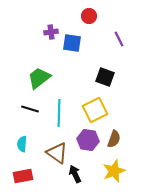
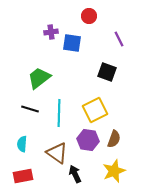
black square: moved 2 px right, 5 px up
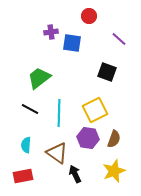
purple line: rotated 21 degrees counterclockwise
black line: rotated 12 degrees clockwise
purple hexagon: moved 2 px up
cyan semicircle: moved 4 px right, 1 px down
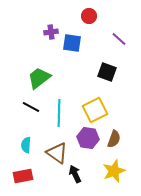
black line: moved 1 px right, 2 px up
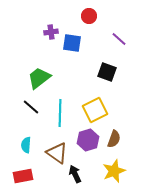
black line: rotated 12 degrees clockwise
cyan line: moved 1 px right
purple hexagon: moved 2 px down; rotated 25 degrees counterclockwise
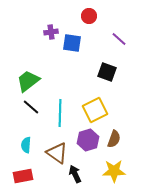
green trapezoid: moved 11 px left, 3 px down
yellow star: rotated 20 degrees clockwise
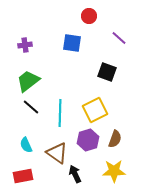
purple cross: moved 26 px left, 13 px down
purple line: moved 1 px up
brown semicircle: moved 1 px right
cyan semicircle: rotated 28 degrees counterclockwise
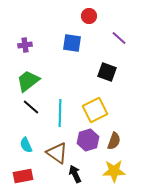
brown semicircle: moved 1 px left, 2 px down
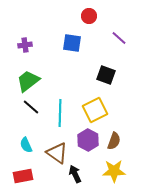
black square: moved 1 px left, 3 px down
purple hexagon: rotated 15 degrees counterclockwise
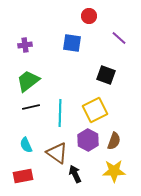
black line: rotated 54 degrees counterclockwise
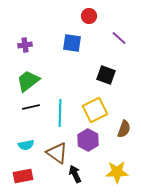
brown semicircle: moved 10 px right, 12 px up
cyan semicircle: rotated 77 degrees counterclockwise
yellow star: moved 3 px right, 1 px down
